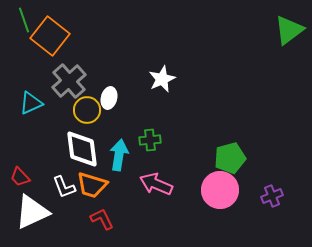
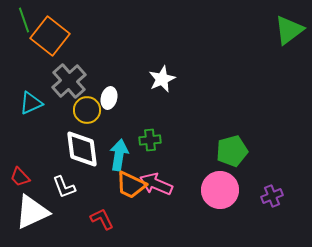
green pentagon: moved 2 px right, 7 px up
orange trapezoid: moved 39 px right; rotated 8 degrees clockwise
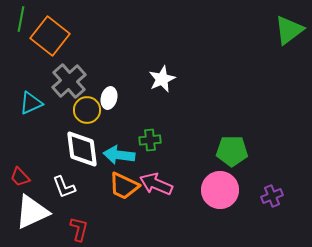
green line: moved 3 px left, 1 px up; rotated 30 degrees clockwise
green pentagon: rotated 16 degrees clockwise
cyan arrow: rotated 92 degrees counterclockwise
orange trapezoid: moved 7 px left, 1 px down
red L-shape: moved 23 px left, 10 px down; rotated 40 degrees clockwise
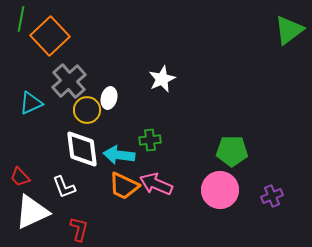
orange square: rotated 9 degrees clockwise
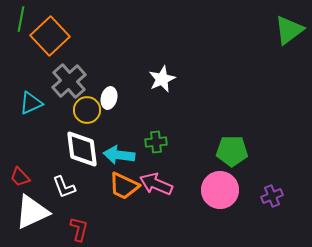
green cross: moved 6 px right, 2 px down
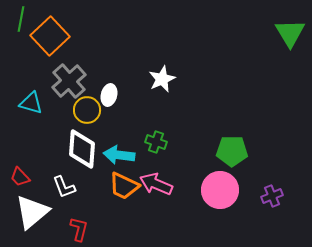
green triangle: moved 1 px right, 3 px down; rotated 24 degrees counterclockwise
white ellipse: moved 3 px up
cyan triangle: rotated 40 degrees clockwise
green cross: rotated 25 degrees clockwise
white diamond: rotated 12 degrees clockwise
white triangle: rotated 15 degrees counterclockwise
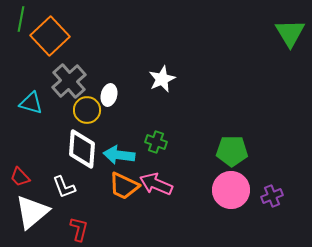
pink circle: moved 11 px right
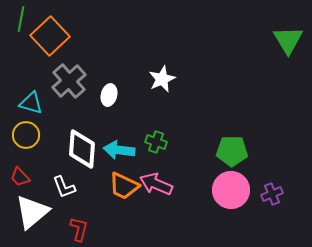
green triangle: moved 2 px left, 7 px down
yellow circle: moved 61 px left, 25 px down
cyan arrow: moved 5 px up
purple cross: moved 2 px up
